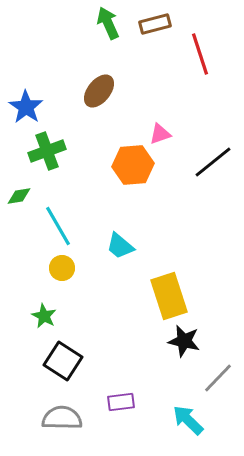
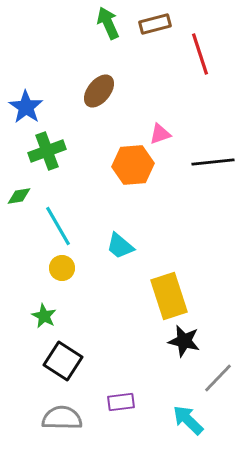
black line: rotated 33 degrees clockwise
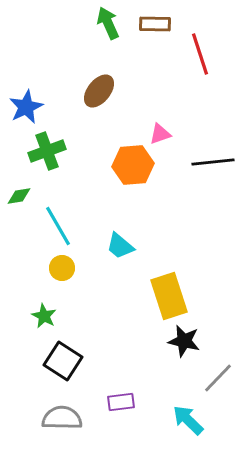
brown rectangle: rotated 16 degrees clockwise
blue star: rotated 12 degrees clockwise
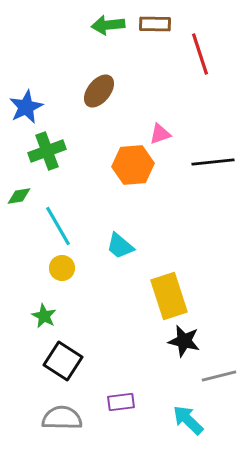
green arrow: moved 2 px down; rotated 72 degrees counterclockwise
gray line: moved 1 px right, 2 px up; rotated 32 degrees clockwise
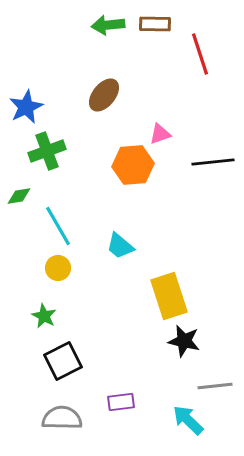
brown ellipse: moved 5 px right, 4 px down
yellow circle: moved 4 px left
black square: rotated 30 degrees clockwise
gray line: moved 4 px left, 10 px down; rotated 8 degrees clockwise
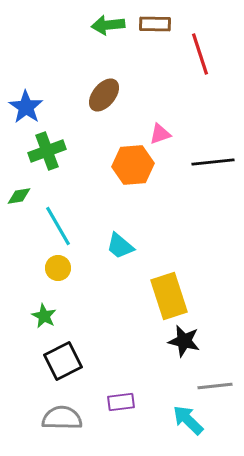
blue star: rotated 12 degrees counterclockwise
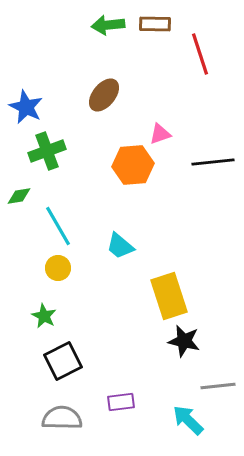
blue star: rotated 8 degrees counterclockwise
gray line: moved 3 px right
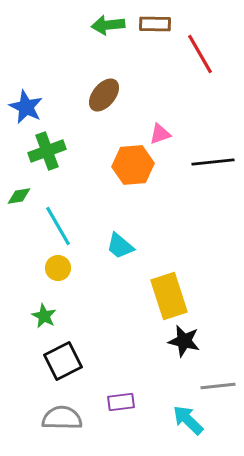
red line: rotated 12 degrees counterclockwise
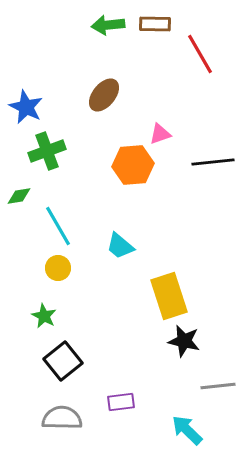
black square: rotated 12 degrees counterclockwise
cyan arrow: moved 1 px left, 10 px down
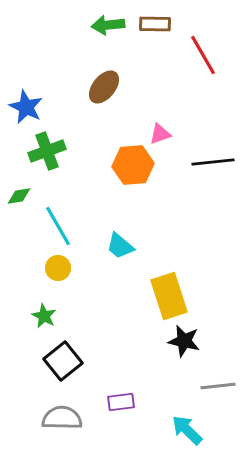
red line: moved 3 px right, 1 px down
brown ellipse: moved 8 px up
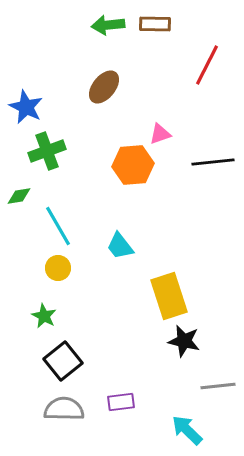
red line: moved 4 px right, 10 px down; rotated 57 degrees clockwise
cyan trapezoid: rotated 12 degrees clockwise
gray semicircle: moved 2 px right, 9 px up
